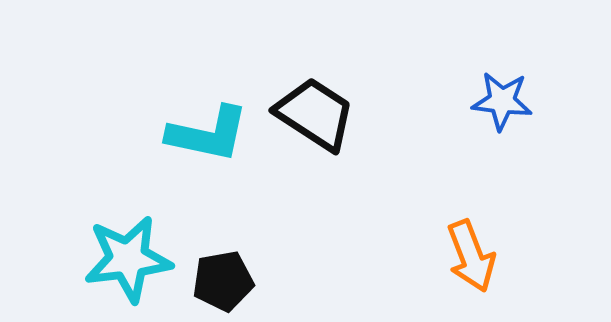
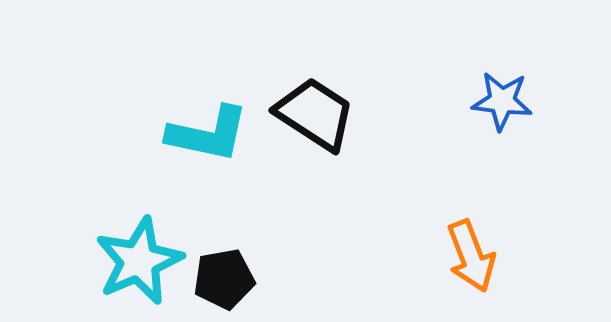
cyan star: moved 11 px right, 2 px down; rotated 16 degrees counterclockwise
black pentagon: moved 1 px right, 2 px up
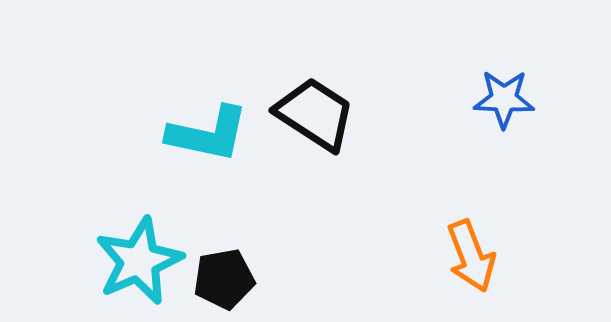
blue star: moved 2 px right, 2 px up; rotated 4 degrees counterclockwise
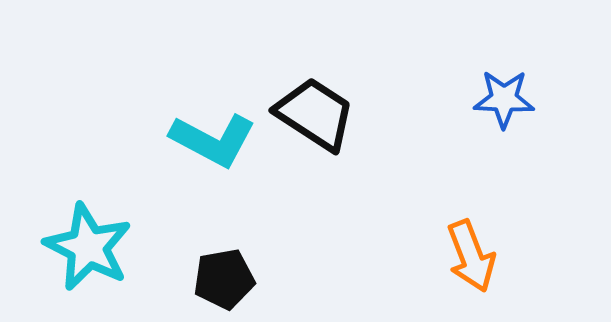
cyan L-shape: moved 5 px right, 6 px down; rotated 16 degrees clockwise
cyan star: moved 51 px left, 14 px up; rotated 22 degrees counterclockwise
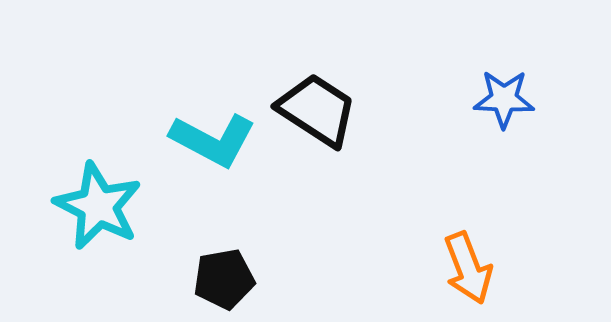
black trapezoid: moved 2 px right, 4 px up
cyan star: moved 10 px right, 41 px up
orange arrow: moved 3 px left, 12 px down
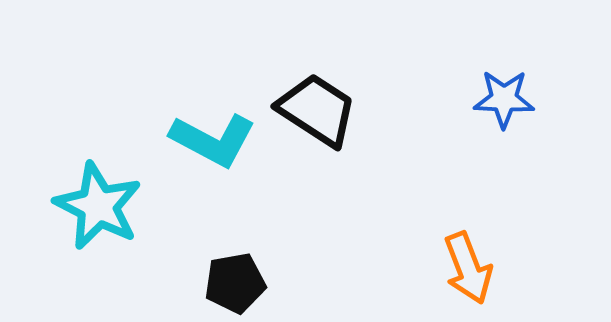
black pentagon: moved 11 px right, 4 px down
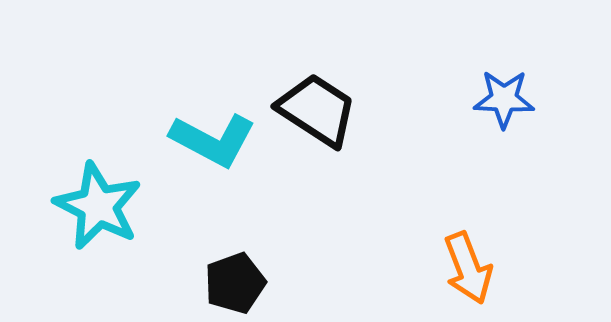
black pentagon: rotated 10 degrees counterclockwise
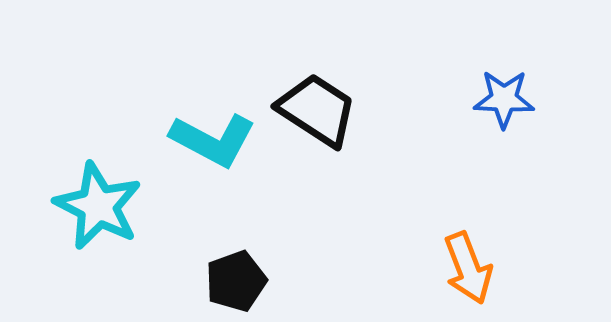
black pentagon: moved 1 px right, 2 px up
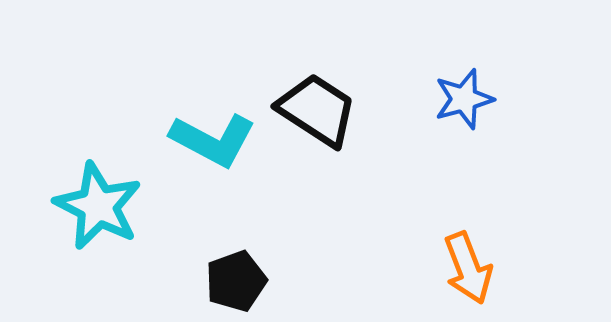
blue star: moved 40 px left; rotated 18 degrees counterclockwise
